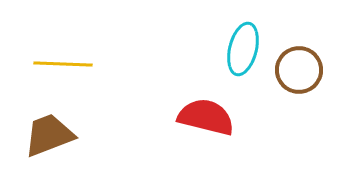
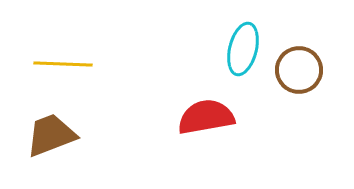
red semicircle: rotated 24 degrees counterclockwise
brown trapezoid: moved 2 px right
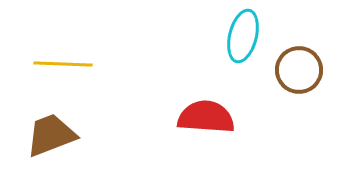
cyan ellipse: moved 13 px up
red semicircle: rotated 14 degrees clockwise
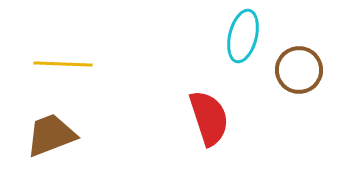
red semicircle: moved 3 px right, 1 px down; rotated 68 degrees clockwise
